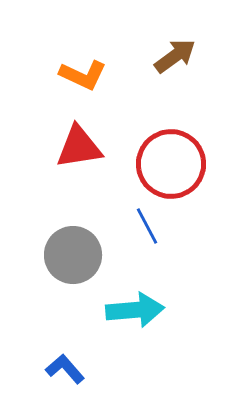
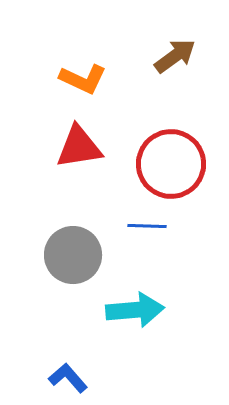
orange L-shape: moved 4 px down
blue line: rotated 60 degrees counterclockwise
blue L-shape: moved 3 px right, 9 px down
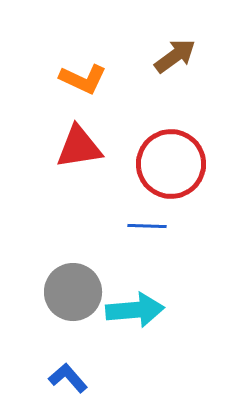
gray circle: moved 37 px down
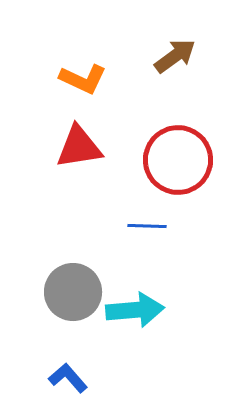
red circle: moved 7 px right, 4 px up
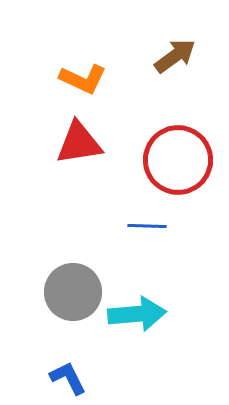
red triangle: moved 4 px up
cyan arrow: moved 2 px right, 4 px down
blue L-shape: rotated 15 degrees clockwise
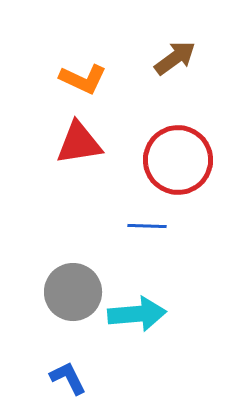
brown arrow: moved 2 px down
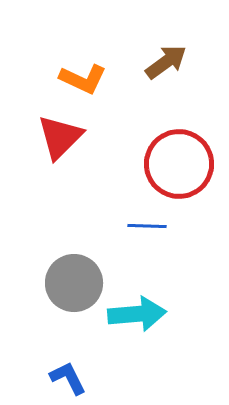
brown arrow: moved 9 px left, 4 px down
red triangle: moved 19 px left, 6 px up; rotated 36 degrees counterclockwise
red circle: moved 1 px right, 4 px down
gray circle: moved 1 px right, 9 px up
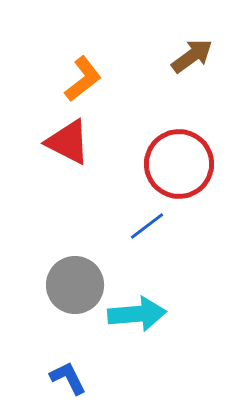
brown arrow: moved 26 px right, 6 px up
orange L-shape: rotated 63 degrees counterclockwise
red triangle: moved 8 px right, 5 px down; rotated 48 degrees counterclockwise
blue line: rotated 39 degrees counterclockwise
gray circle: moved 1 px right, 2 px down
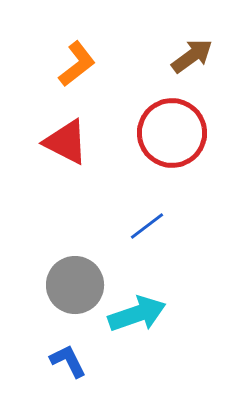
orange L-shape: moved 6 px left, 15 px up
red triangle: moved 2 px left
red circle: moved 7 px left, 31 px up
cyan arrow: rotated 14 degrees counterclockwise
blue L-shape: moved 17 px up
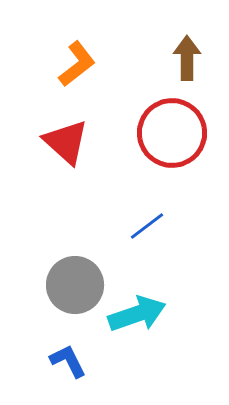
brown arrow: moved 5 px left, 2 px down; rotated 54 degrees counterclockwise
red triangle: rotated 15 degrees clockwise
